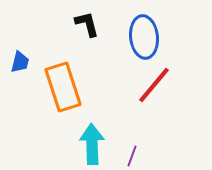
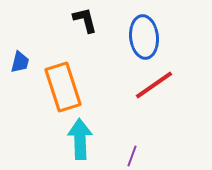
black L-shape: moved 2 px left, 4 px up
red line: rotated 15 degrees clockwise
cyan arrow: moved 12 px left, 5 px up
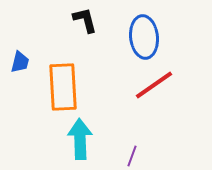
orange rectangle: rotated 15 degrees clockwise
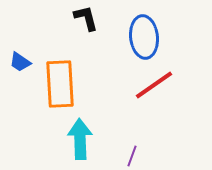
black L-shape: moved 1 px right, 2 px up
blue trapezoid: rotated 110 degrees clockwise
orange rectangle: moved 3 px left, 3 px up
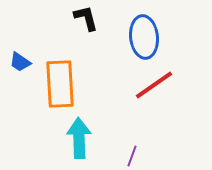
cyan arrow: moved 1 px left, 1 px up
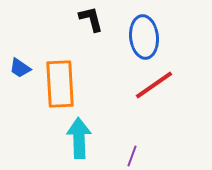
black L-shape: moved 5 px right, 1 px down
blue trapezoid: moved 6 px down
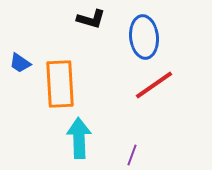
black L-shape: rotated 120 degrees clockwise
blue trapezoid: moved 5 px up
purple line: moved 1 px up
